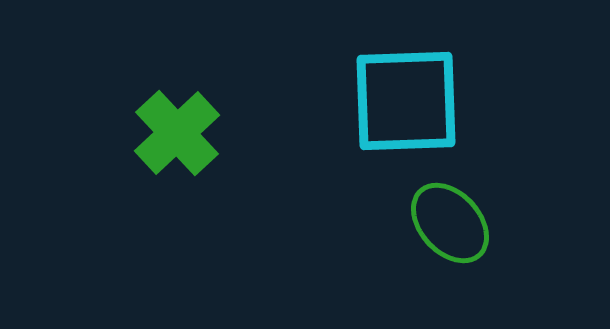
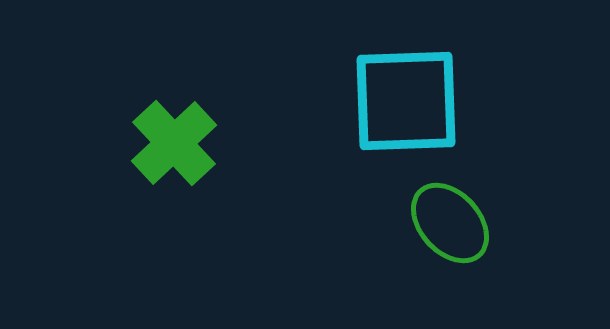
green cross: moved 3 px left, 10 px down
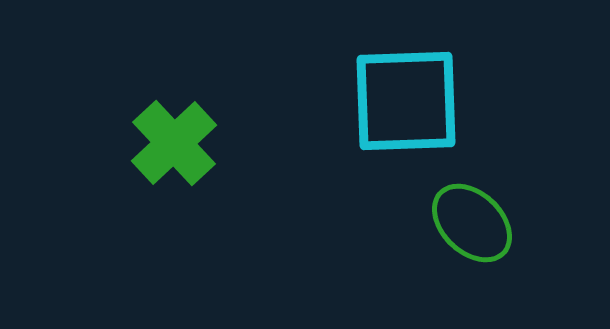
green ellipse: moved 22 px right; rotated 4 degrees counterclockwise
